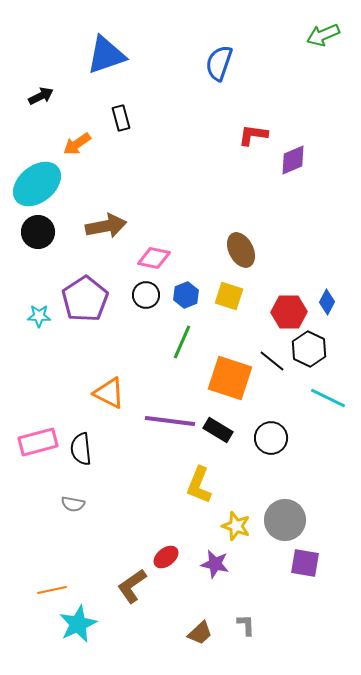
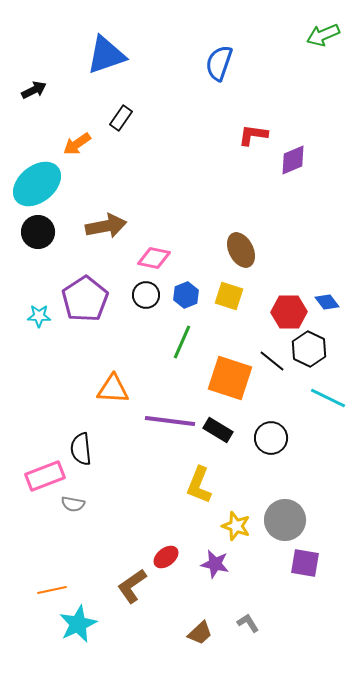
black arrow at (41, 96): moved 7 px left, 6 px up
black rectangle at (121, 118): rotated 50 degrees clockwise
blue diamond at (327, 302): rotated 65 degrees counterclockwise
orange triangle at (109, 393): moved 4 px right, 4 px up; rotated 24 degrees counterclockwise
pink rectangle at (38, 442): moved 7 px right, 34 px down; rotated 6 degrees counterclockwise
gray L-shape at (246, 625): moved 2 px right, 2 px up; rotated 30 degrees counterclockwise
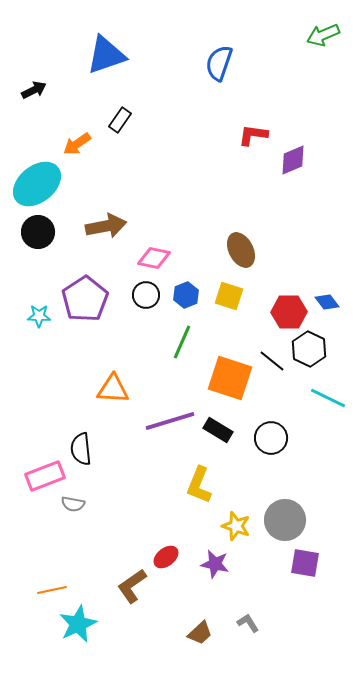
black rectangle at (121, 118): moved 1 px left, 2 px down
purple line at (170, 421): rotated 24 degrees counterclockwise
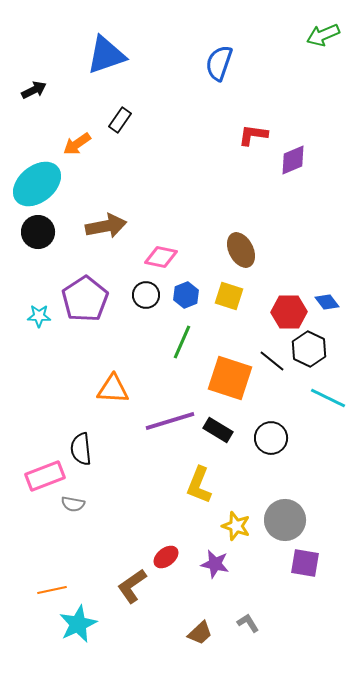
pink diamond at (154, 258): moved 7 px right, 1 px up
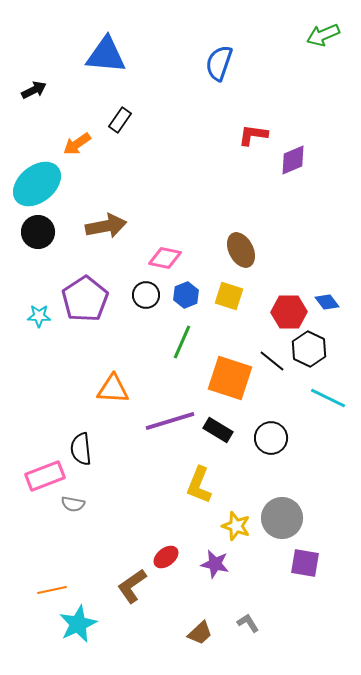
blue triangle at (106, 55): rotated 24 degrees clockwise
pink diamond at (161, 257): moved 4 px right, 1 px down
gray circle at (285, 520): moved 3 px left, 2 px up
